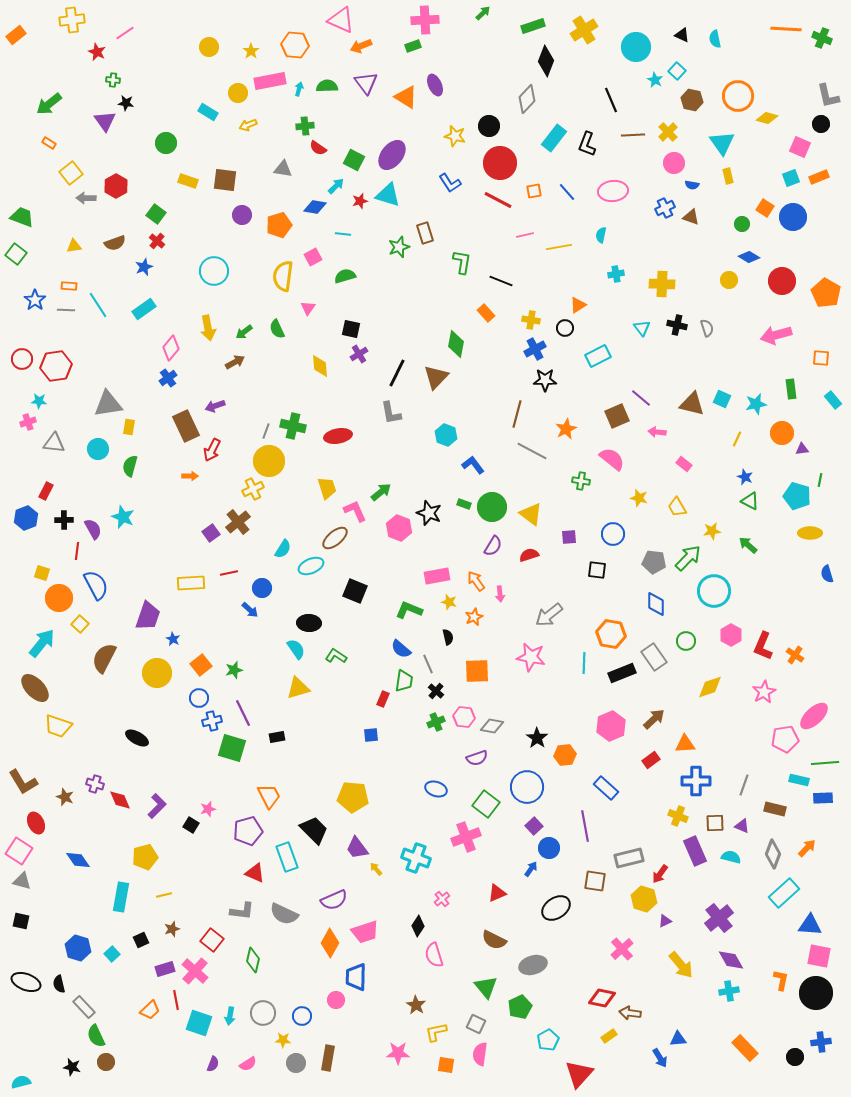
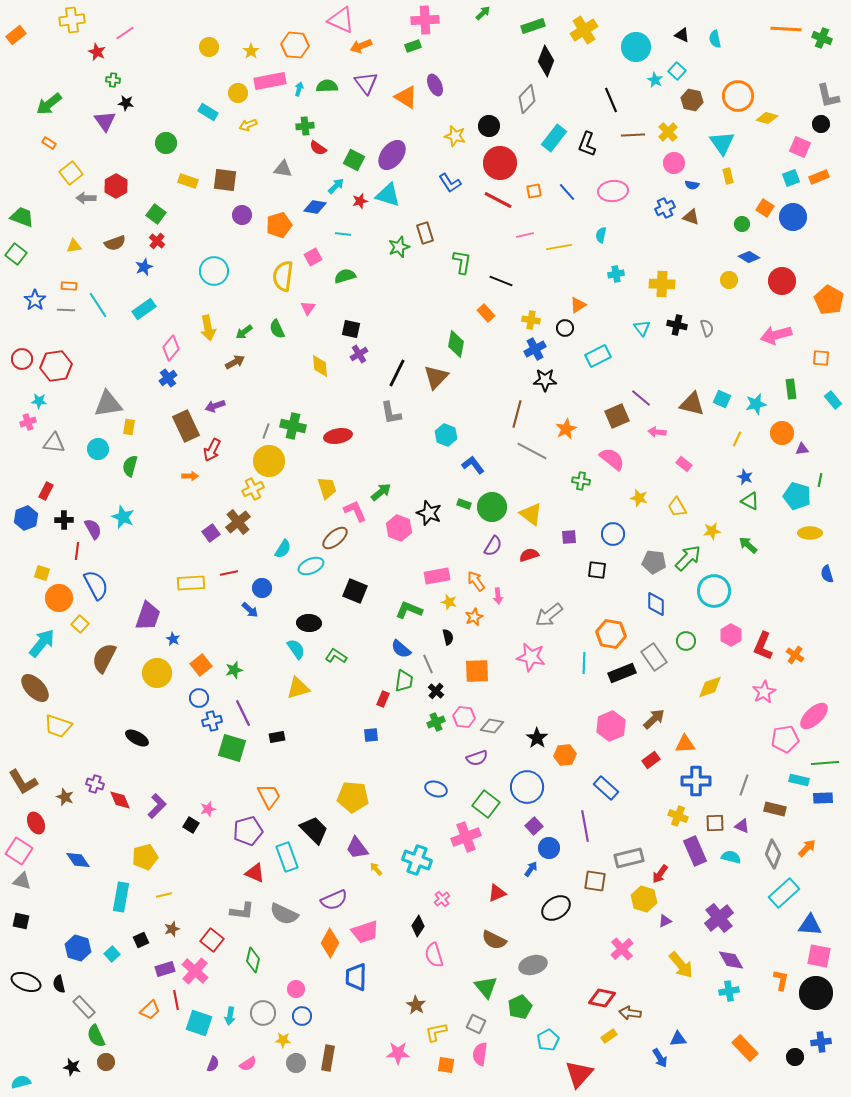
orange pentagon at (826, 293): moved 3 px right, 7 px down
pink arrow at (500, 594): moved 2 px left, 2 px down
cyan cross at (416, 858): moved 1 px right, 2 px down
pink circle at (336, 1000): moved 40 px left, 11 px up
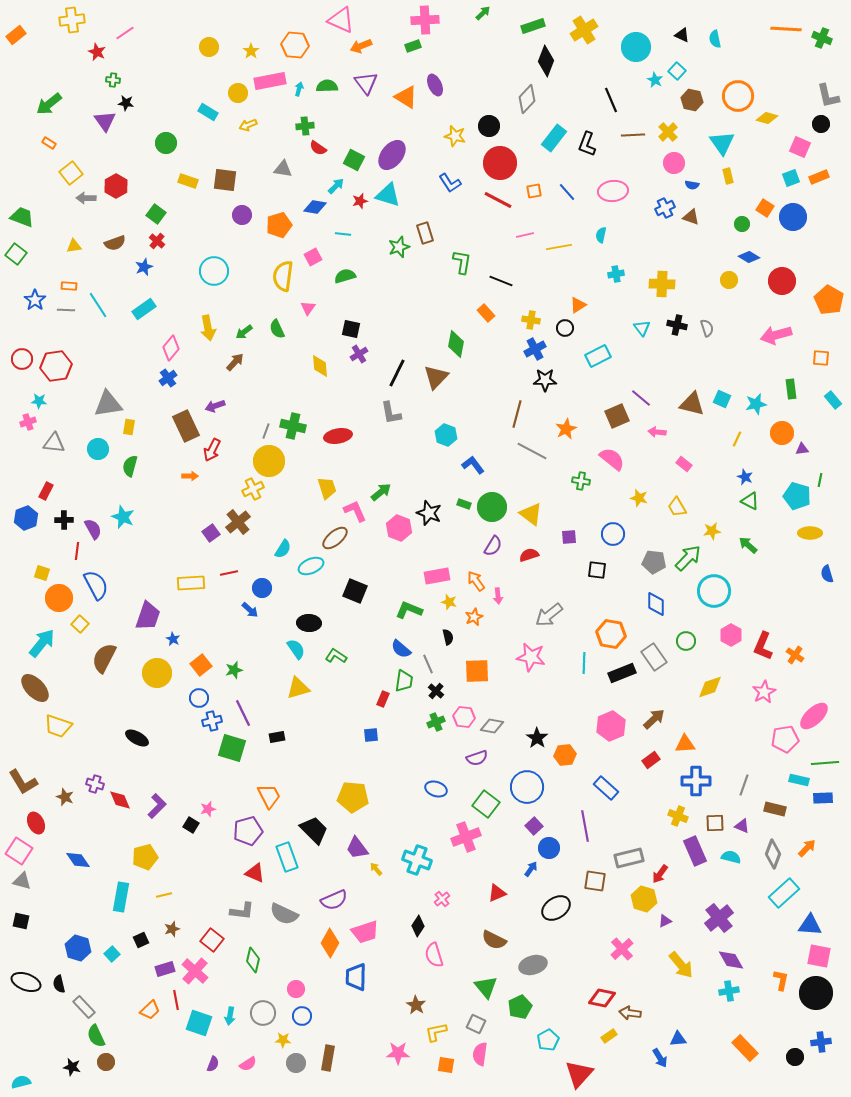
brown arrow at (235, 362): rotated 18 degrees counterclockwise
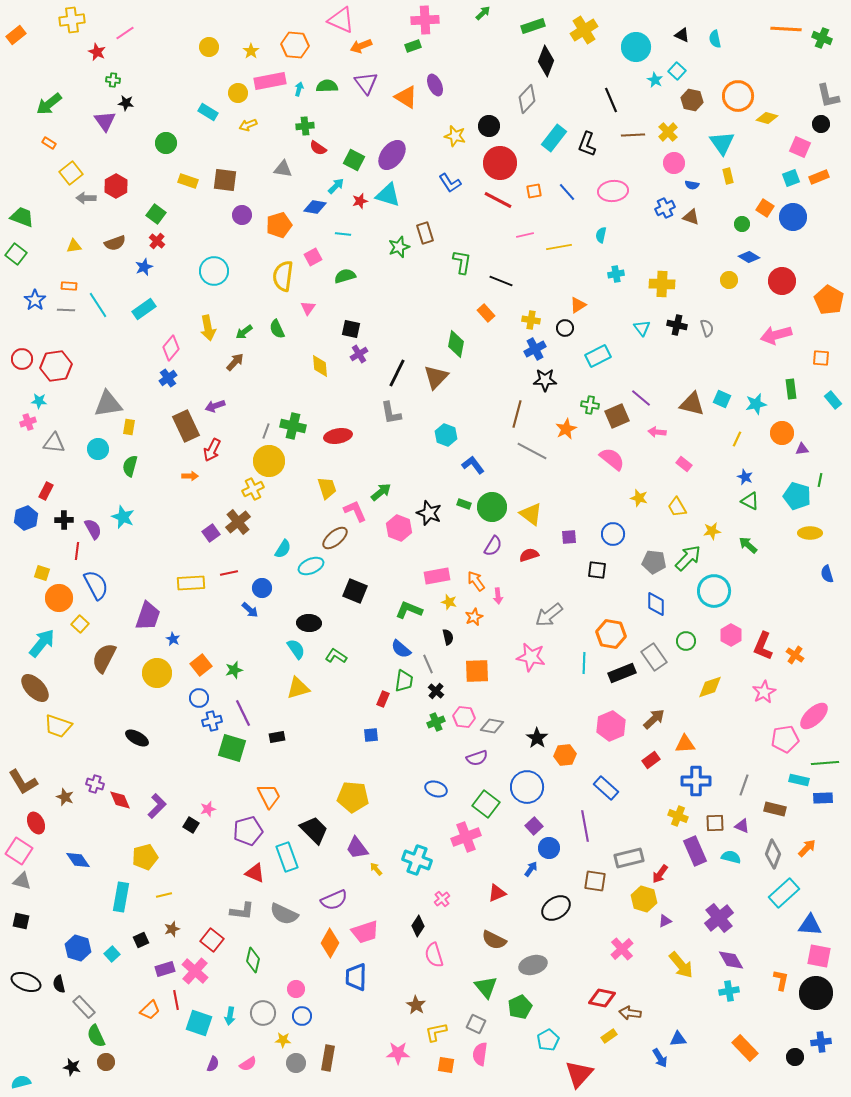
green cross at (581, 481): moved 9 px right, 76 px up
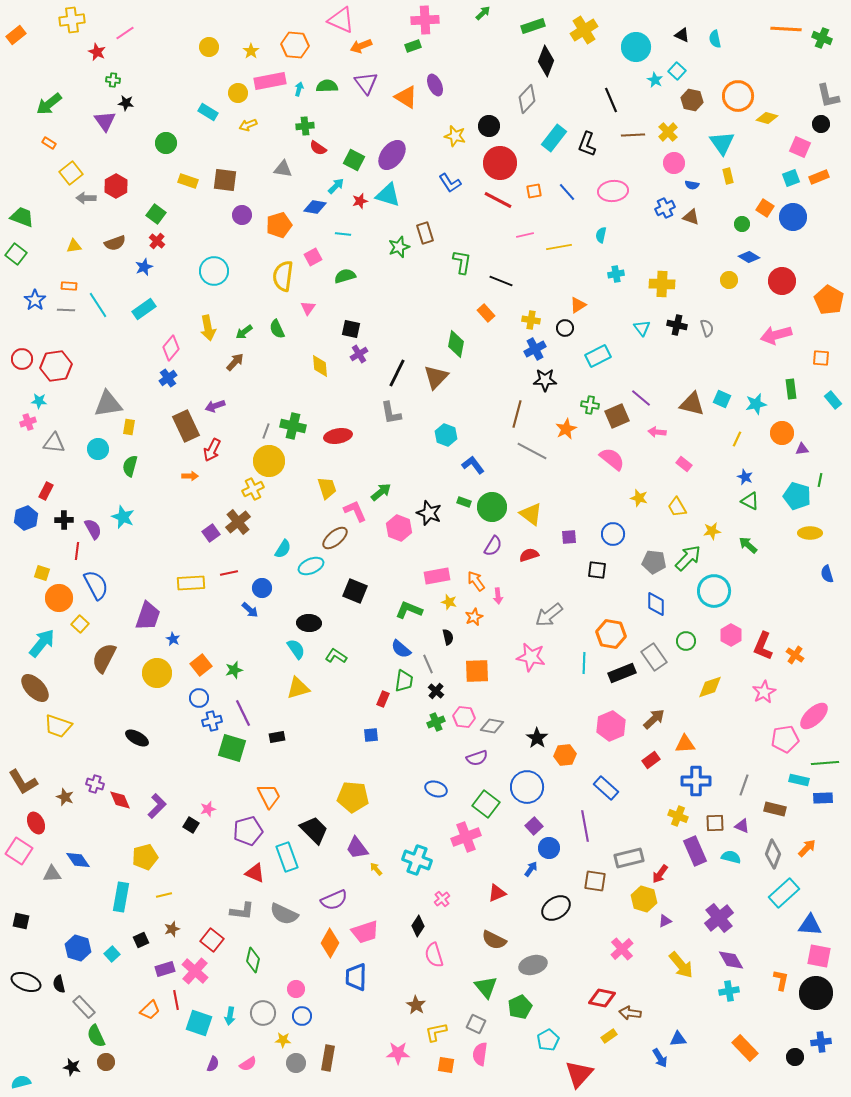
green rectangle at (464, 504): moved 2 px up
gray triangle at (22, 881): moved 30 px right, 7 px up; rotated 18 degrees counterclockwise
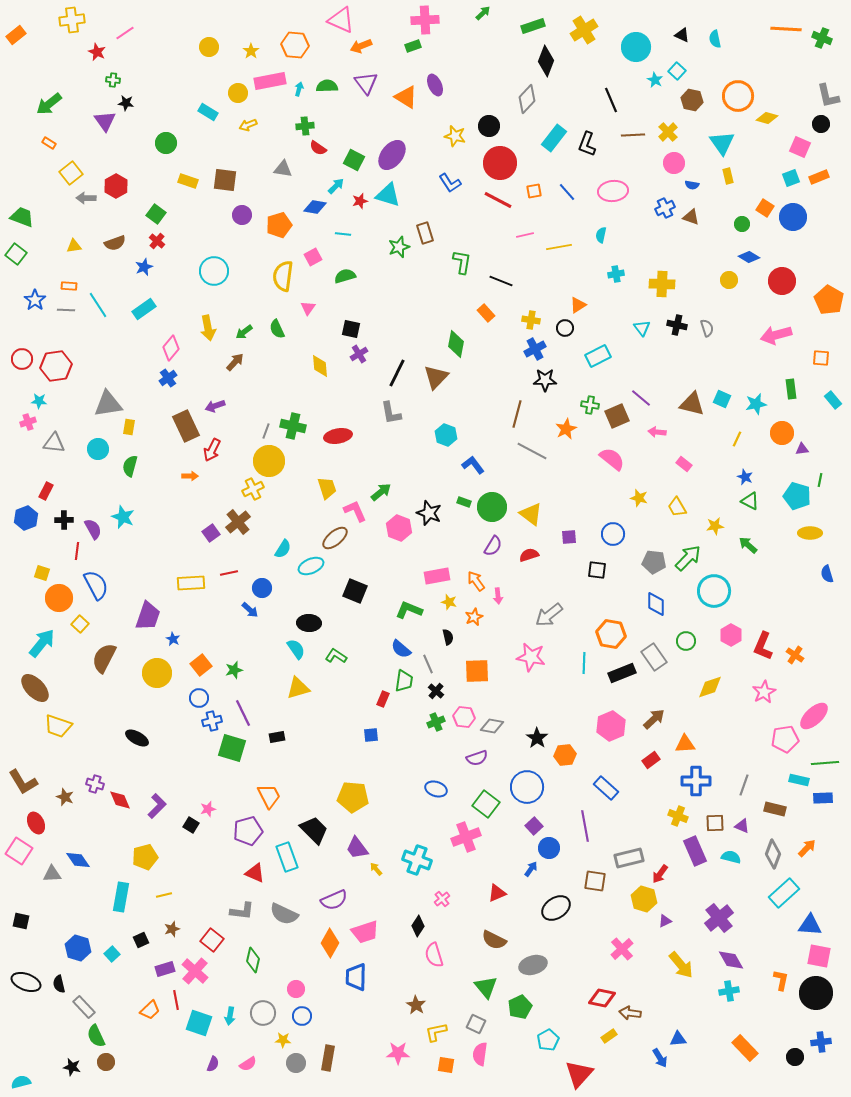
yellow star at (712, 531): moved 3 px right, 5 px up
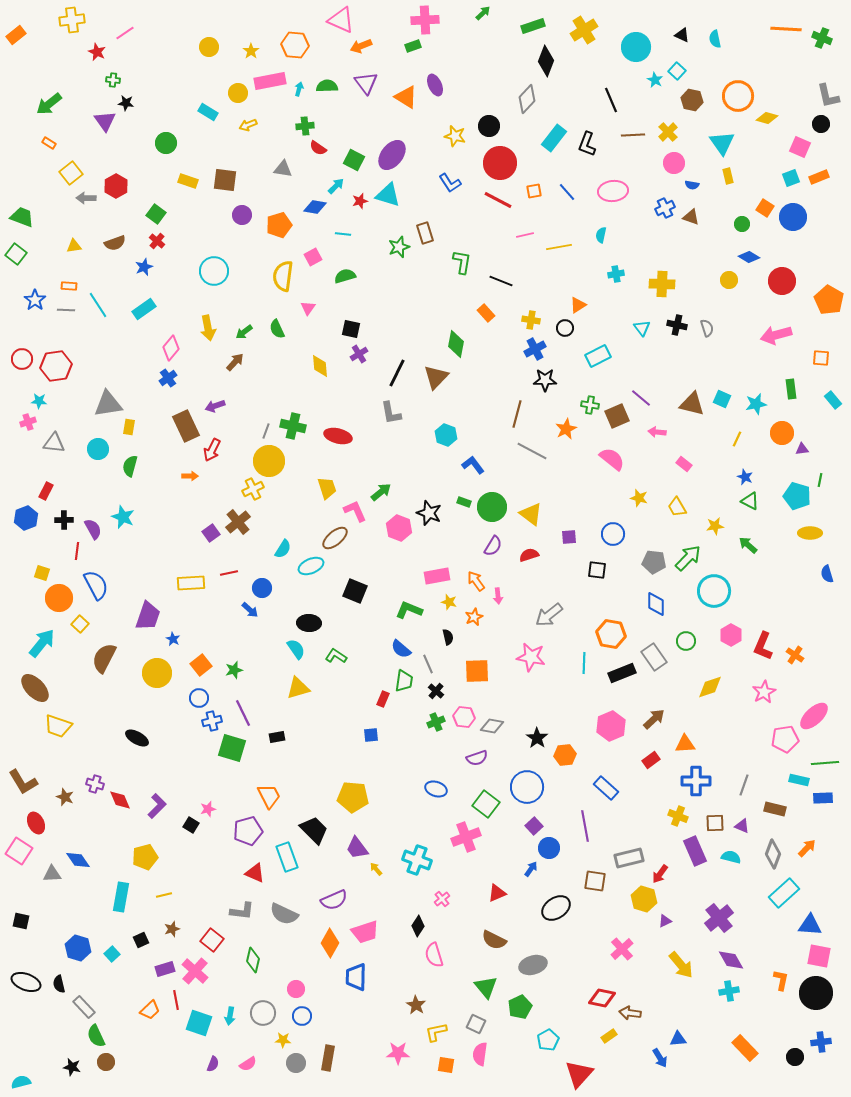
red ellipse at (338, 436): rotated 24 degrees clockwise
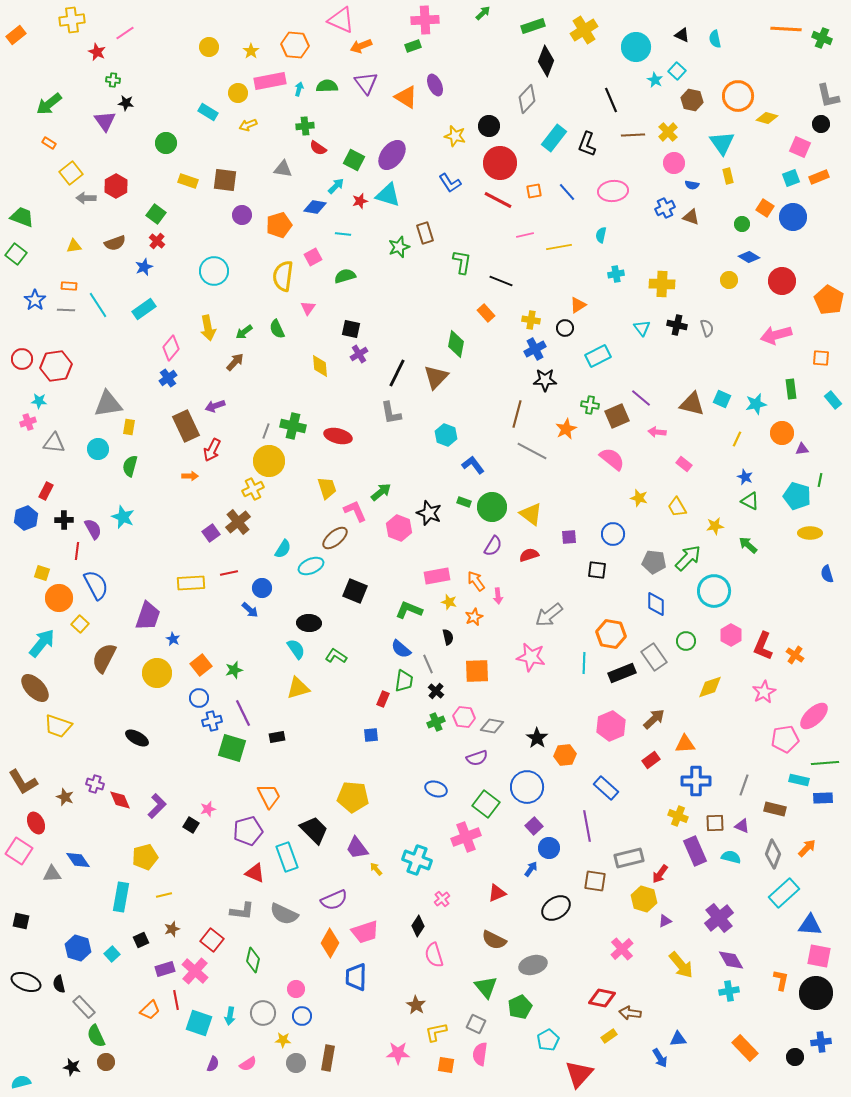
purple line at (585, 826): moved 2 px right
